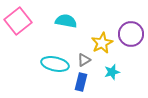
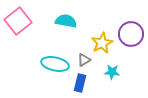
cyan star: rotated 21 degrees clockwise
blue rectangle: moved 1 px left, 1 px down
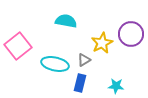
pink square: moved 25 px down
cyan star: moved 4 px right, 14 px down
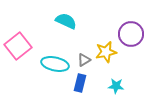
cyan semicircle: rotated 15 degrees clockwise
yellow star: moved 4 px right, 9 px down; rotated 15 degrees clockwise
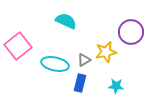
purple circle: moved 2 px up
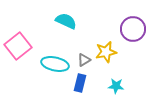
purple circle: moved 2 px right, 3 px up
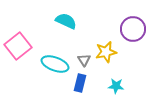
gray triangle: rotated 32 degrees counterclockwise
cyan ellipse: rotated 8 degrees clockwise
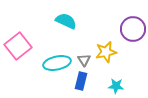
cyan ellipse: moved 2 px right, 1 px up; rotated 32 degrees counterclockwise
blue rectangle: moved 1 px right, 2 px up
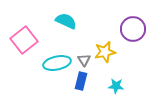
pink square: moved 6 px right, 6 px up
yellow star: moved 1 px left
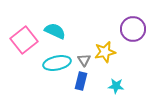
cyan semicircle: moved 11 px left, 10 px down
